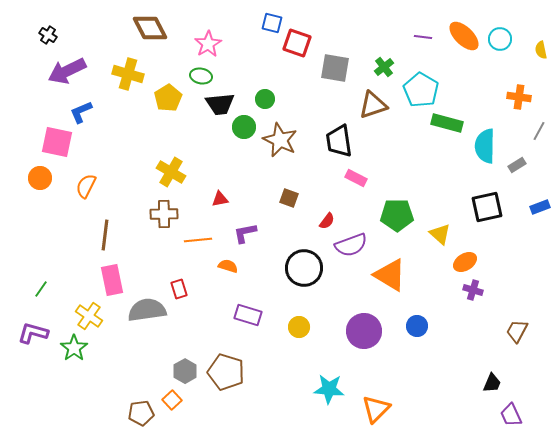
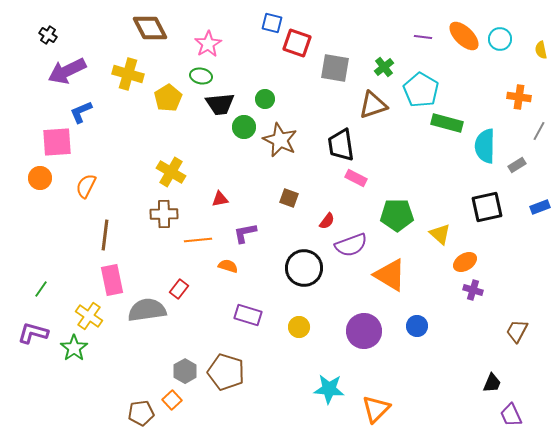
black trapezoid at (339, 141): moved 2 px right, 4 px down
pink square at (57, 142): rotated 16 degrees counterclockwise
red rectangle at (179, 289): rotated 54 degrees clockwise
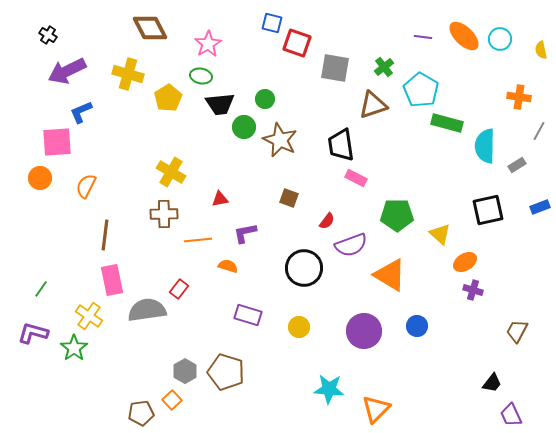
black square at (487, 207): moved 1 px right, 3 px down
black trapezoid at (492, 383): rotated 15 degrees clockwise
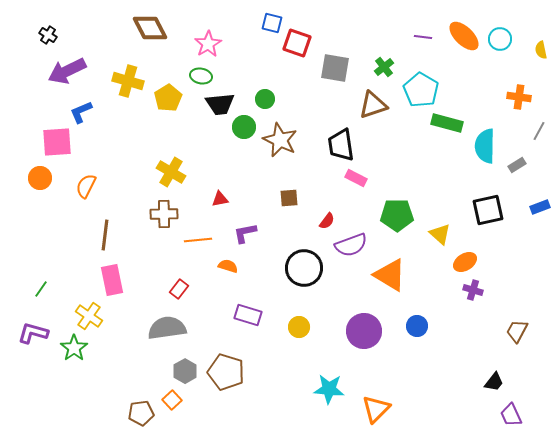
yellow cross at (128, 74): moved 7 px down
brown square at (289, 198): rotated 24 degrees counterclockwise
gray semicircle at (147, 310): moved 20 px right, 18 px down
black trapezoid at (492, 383): moved 2 px right, 1 px up
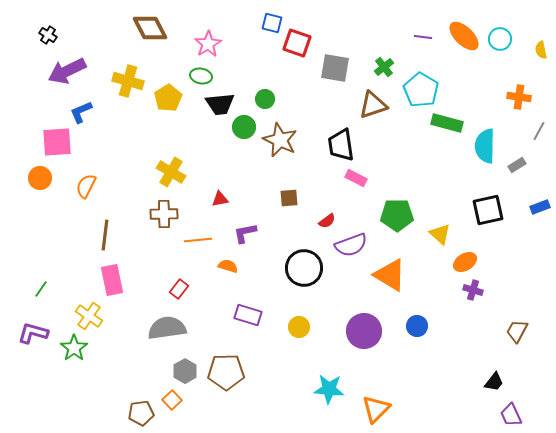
red semicircle at (327, 221): rotated 18 degrees clockwise
brown pentagon at (226, 372): rotated 18 degrees counterclockwise
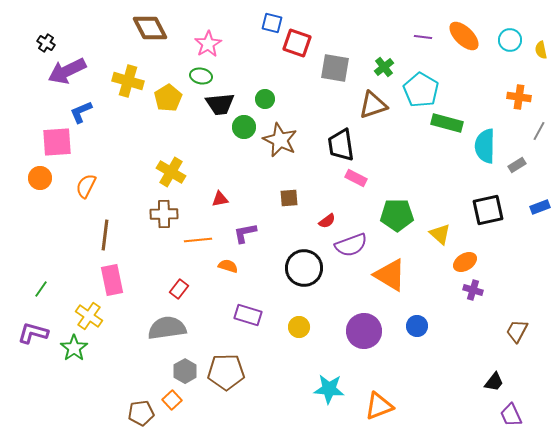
black cross at (48, 35): moved 2 px left, 8 px down
cyan circle at (500, 39): moved 10 px right, 1 px down
orange triangle at (376, 409): moved 3 px right, 3 px up; rotated 24 degrees clockwise
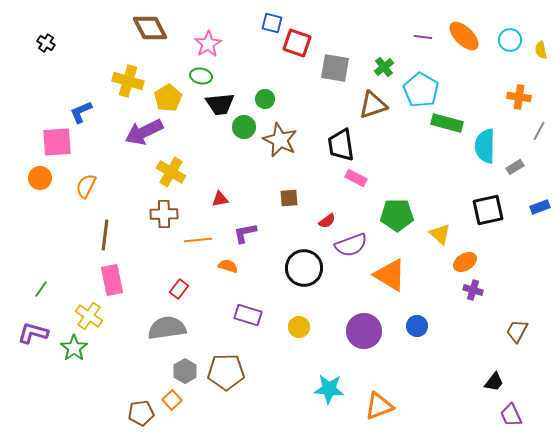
purple arrow at (67, 71): moved 77 px right, 61 px down
gray rectangle at (517, 165): moved 2 px left, 2 px down
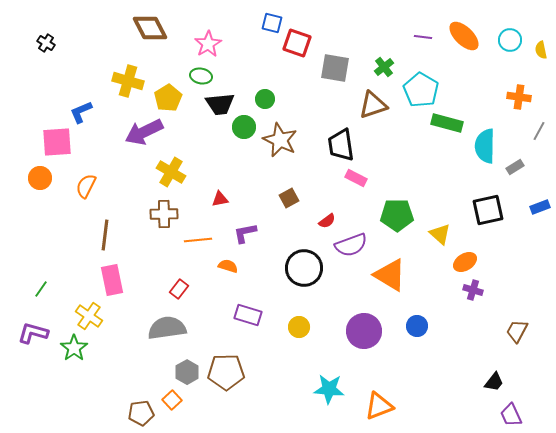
brown square at (289, 198): rotated 24 degrees counterclockwise
gray hexagon at (185, 371): moved 2 px right, 1 px down
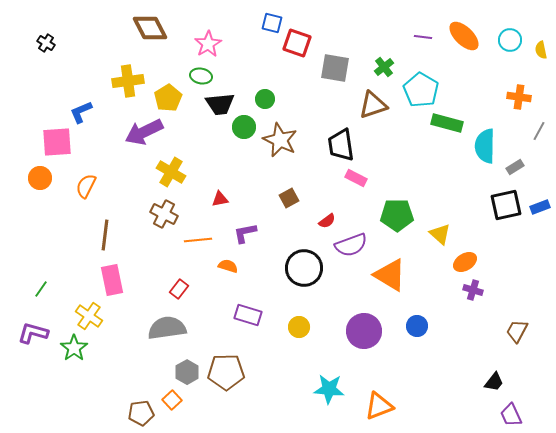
yellow cross at (128, 81): rotated 24 degrees counterclockwise
black square at (488, 210): moved 18 px right, 5 px up
brown cross at (164, 214): rotated 28 degrees clockwise
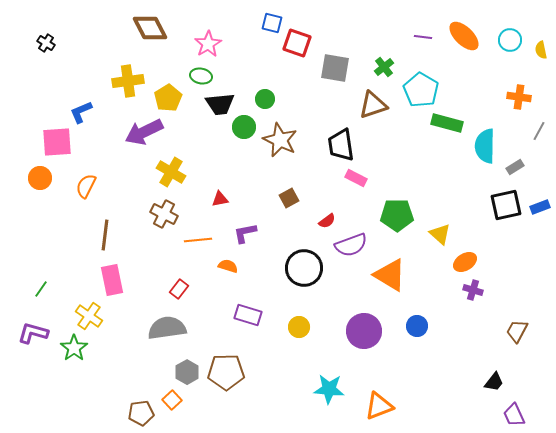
purple trapezoid at (511, 415): moved 3 px right
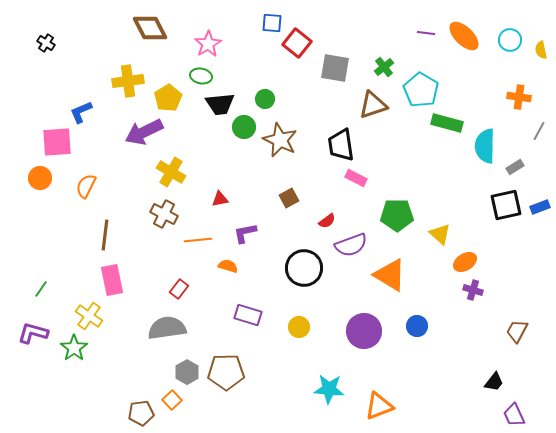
blue square at (272, 23): rotated 10 degrees counterclockwise
purple line at (423, 37): moved 3 px right, 4 px up
red square at (297, 43): rotated 20 degrees clockwise
